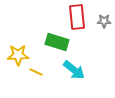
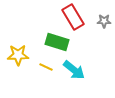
red rectangle: moved 4 px left; rotated 25 degrees counterclockwise
yellow line: moved 10 px right, 5 px up
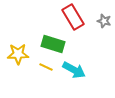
gray star: rotated 16 degrees clockwise
green rectangle: moved 4 px left, 2 px down
yellow star: moved 1 px up
cyan arrow: rotated 10 degrees counterclockwise
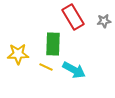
gray star: rotated 24 degrees counterclockwise
green rectangle: rotated 75 degrees clockwise
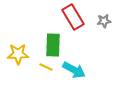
green rectangle: moved 1 px down
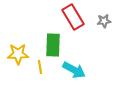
yellow line: moved 6 px left; rotated 56 degrees clockwise
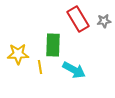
red rectangle: moved 5 px right, 2 px down
